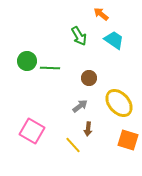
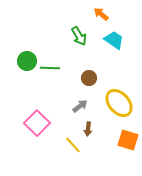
pink square: moved 5 px right, 8 px up; rotated 15 degrees clockwise
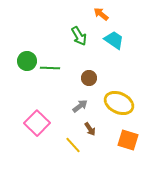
yellow ellipse: rotated 24 degrees counterclockwise
brown arrow: moved 2 px right; rotated 40 degrees counterclockwise
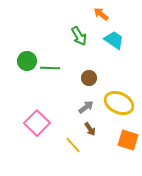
gray arrow: moved 6 px right, 1 px down
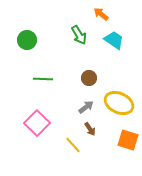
green arrow: moved 1 px up
green circle: moved 21 px up
green line: moved 7 px left, 11 px down
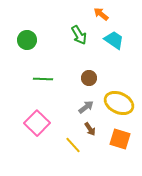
orange square: moved 8 px left, 1 px up
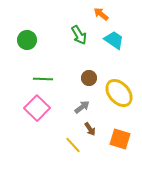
yellow ellipse: moved 10 px up; rotated 24 degrees clockwise
gray arrow: moved 4 px left
pink square: moved 15 px up
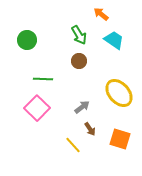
brown circle: moved 10 px left, 17 px up
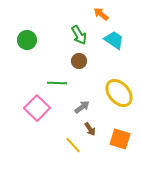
green line: moved 14 px right, 4 px down
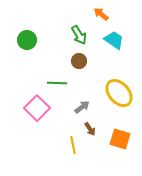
yellow line: rotated 30 degrees clockwise
